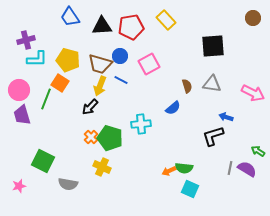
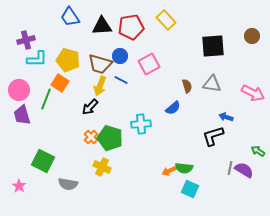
brown circle: moved 1 px left, 18 px down
purple semicircle: moved 3 px left, 1 px down
pink star: rotated 24 degrees counterclockwise
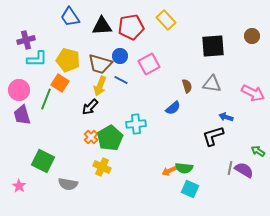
cyan cross: moved 5 px left
green pentagon: rotated 25 degrees clockwise
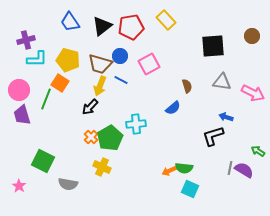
blue trapezoid: moved 5 px down
black triangle: rotated 35 degrees counterclockwise
gray triangle: moved 10 px right, 2 px up
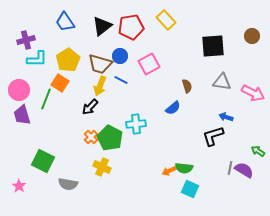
blue trapezoid: moved 5 px left
yellow pentagon: rotated 25 degrees clockwise
green pentagon: rotated 15 degrees counterclockwise
